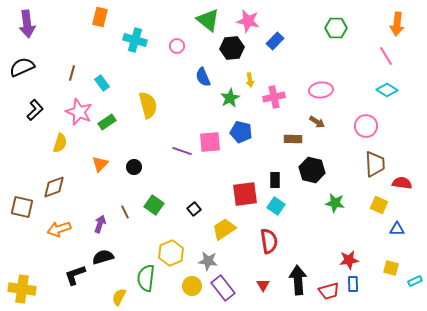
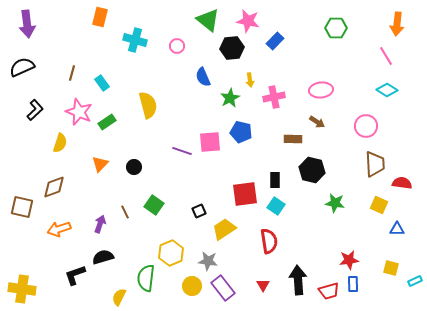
black square at (194, 209): moved 5 px right, 2 px down; rotated 16 degrees clockwise
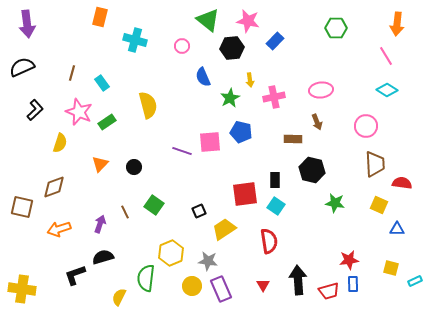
pink circle at (177, 46): moved 5 px right
brown arrow at (317, 122): rotated 35 degrees clockwise
purple rectangle at (223, 288): moved 2 px left, 1 px down; rotated 15 degrees clockwise
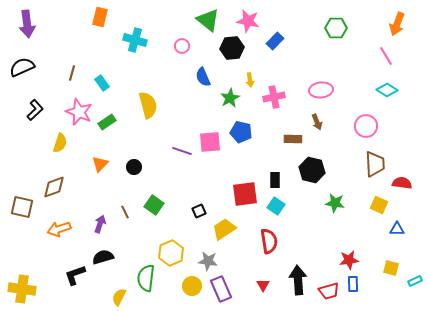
orange arrow at (397, 24): rotated 15 degrees clockwise
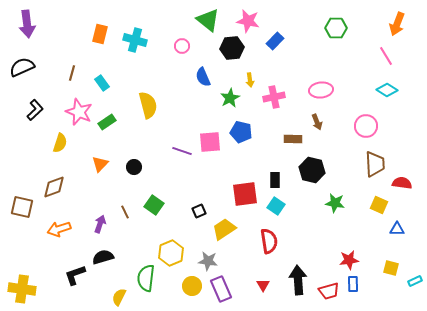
orange rectangle at (100, 17): moved 17 px down
